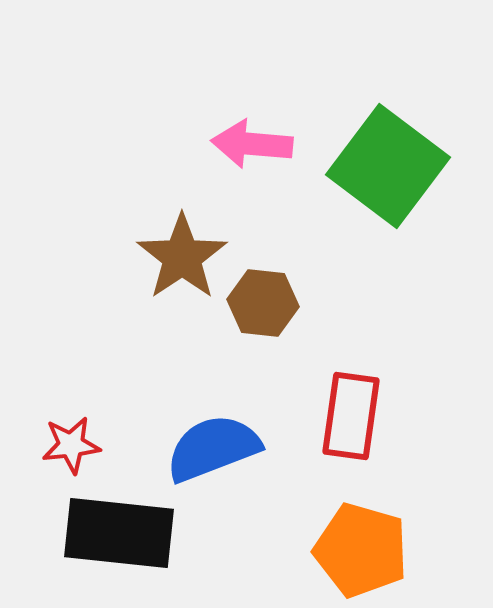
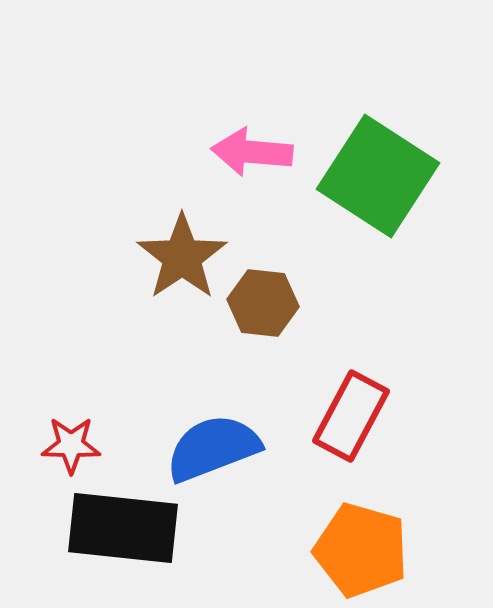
pink arrow: moved 8 px down
green square: moved 10 px left, 10 px down; rotated 4 degrees counterclockwise
red rectangle: rotated 20 degrees clockwise
red star: rotated 8 degrees clockwise
black rectangle: moved 4 px right, 5 px up
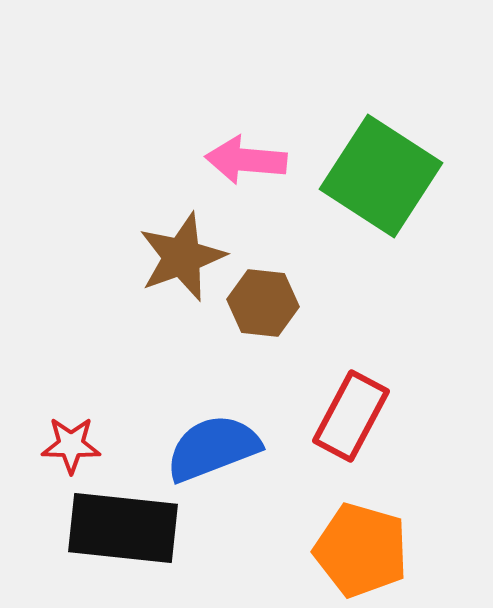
pink arrow: moved 6 px left, 8 px down
green square: moved 3 px right
brown star: rotated 14 degrees clockwise
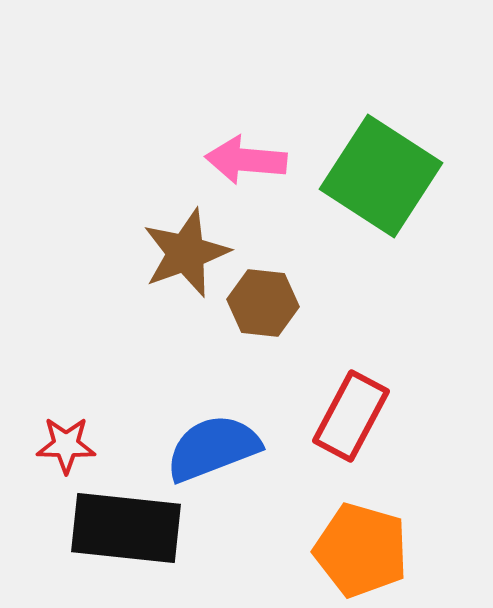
brown star: moved 4 px right, 4 px up
red star: moved 5 px left
black rectangle: moved 3 px right
